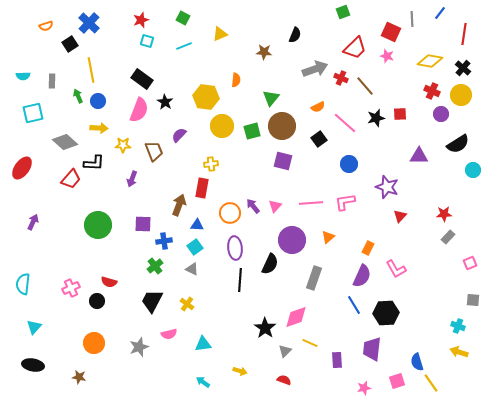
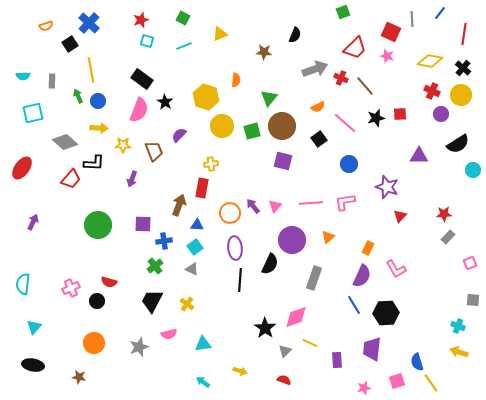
yellow hexagon at (206, 97): rotated 10 degrees clockwise
green triangle at (271, 98): moved 2 px left
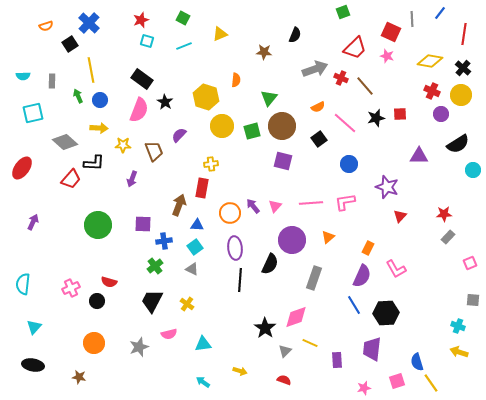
blue circle at (98, 101): moved 2 px right, 1 px up
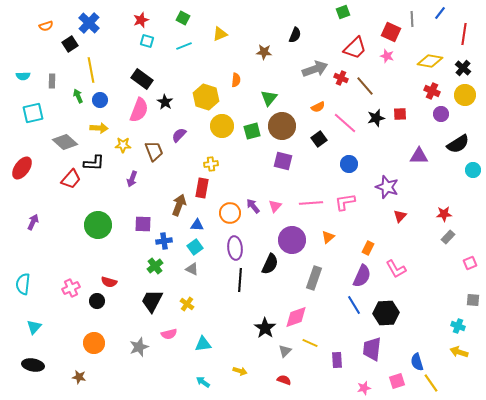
yellow circle at (461, 95): moved 4 px right
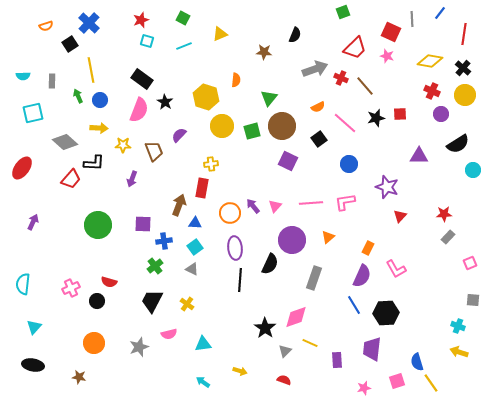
purple square at (283, 161): moved 5 px right; rotated 12 degrees clockwise
blue triangle at (197, 225): moved 2 px left, 2 px up
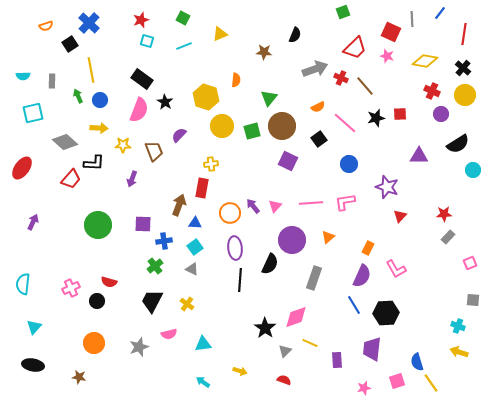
yellow diamond at (430, 61): moved 5 px left
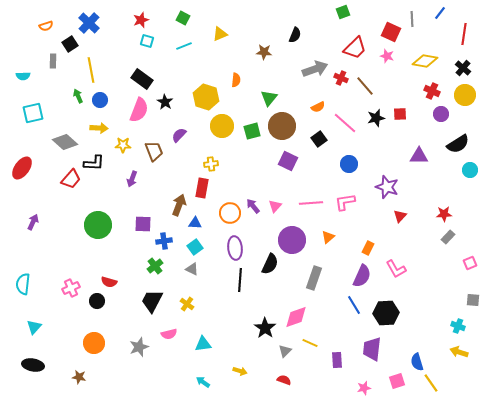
gray rectangle at (52, 81): moved 1 px right, 20 px up
cyan circle at (473, 170): moved 3 px left
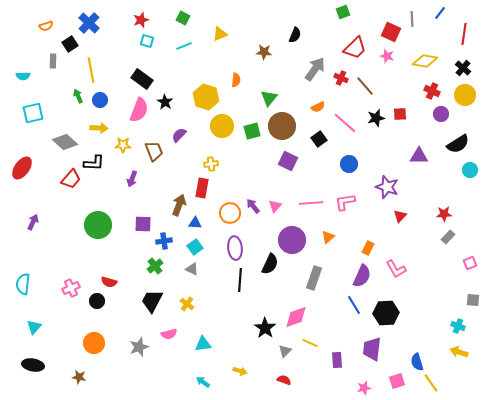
gray arrow at (315, 69): rotated 35 degrees counterclockwise
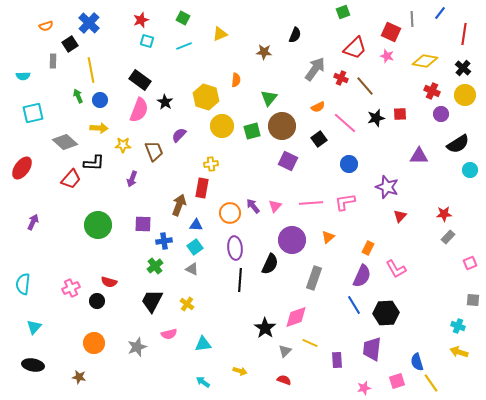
black rectangle at (142, 79): moved 2 px left, 1 px down
blue triangle at (195, 223): moved 1 px right, 2 px down
gray star at (139, 347): moved 2 px left
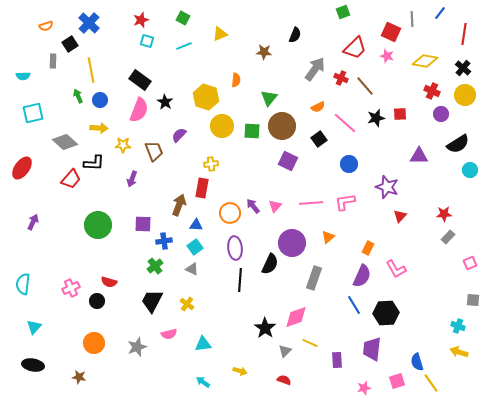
green square at (252, 131): rotated 18 degrees clockwise
purple circle at (292, 240): moved 3 px down
